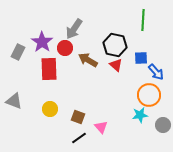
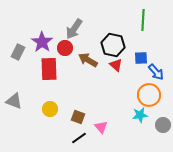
black hexagon: moved 2 px left
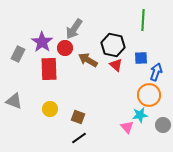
gray rectangle: moved 2 px down
blue arrow: rotated 120 degrees counterclockwise
pink triangle: moved 26 px right
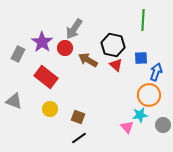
red rectangle: moved 3 px left, 8 px down; rotated 50 degrees counterclockwise
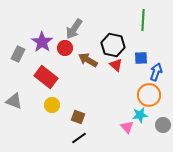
yellow circle: moved 2 px right, 4 px up
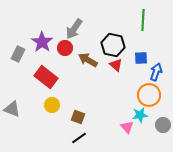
gray triangle: moved 2 px left, 8 px down
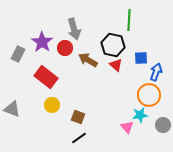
green line: moved 14 px left
gray arrow: rotated 50 degrees counterclockwise
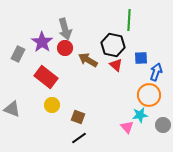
gray arrow: moved 9 px left
